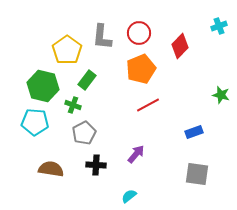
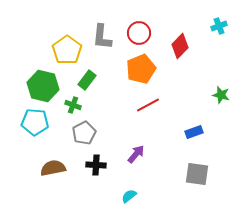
brown semicircle: moved 2 px right, 1 px up; rotated 20 degrees counterclockwise
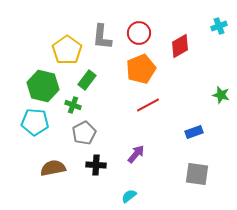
red diamond: rotated 15 degrees clockwise
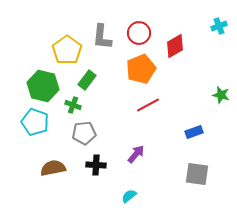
red diamond: moved 5 px left
cyan pentagon: rotated 16 degrees clockwise
gray pentagon: rotated 20 degrees clockwise
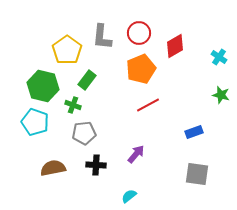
cyan cross: moved 31 px down; rotated 35 degrees counterclockwise
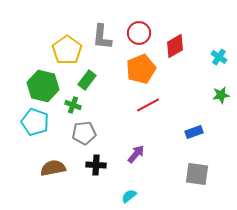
green star: rotated 24 degrees counterclockwise
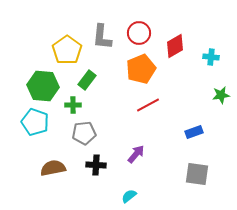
cyan cross: moved 8 px left; rotated 28 degrees counterclockwise
green hexagon: rotated 8 degrees counterclockwise
green cross: rotated 21 degrees counterclockwise
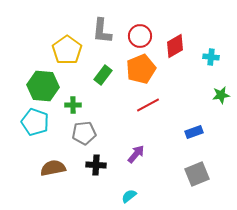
red circle: moved 1 px right, 3 px down
gray L-shape: moved 6 px up
green rectangle: moved 16 px right, 5 px up
gray square: rotated 30 degrees counterclockwise
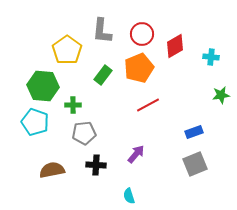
red circle: moved 2 px right, 2 px up
orange pentagon: moved 2 px left, 1 px up
brown semicircle: moved 1 px left, 2 px down
gray square: moved 2 px left, 10 px up
cyan semicircle: rotated 70 degrees counterclockwise
